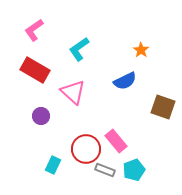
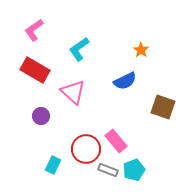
gray rectangle: moved 3 px right
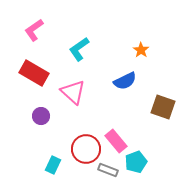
red rectangle: moved 1 px left, 3 px down
cyan pentagon: moved 2 px right, 8 px up
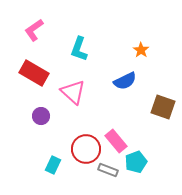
cyan L-shape: rotated 35 degrees counterclockwise
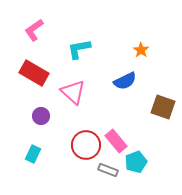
cyan L-shape: rotated 60 degrees clockwise
red circle: moved 4 px up
cyan rectangle: moved 20 px left, 11 px up
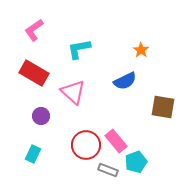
brown square: rotated 10 degrees counterclockwise
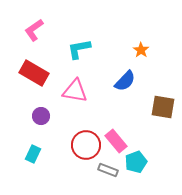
blue semicircle: rotated 20 degrees counterclockwise
pink triangle: moved 2 px right, 1 px up; rotated 32 degrees counterclockwise
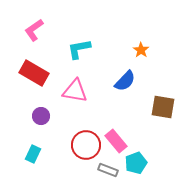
cyan pentagon: moved 1 px down
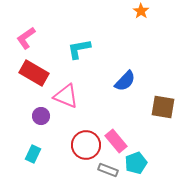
pink L-shape: moved 8 px left, 8 px down
orange star: moved 39 px up
pink triangle: moved 9 px left, 5 px down; rotated 12 degrees clockwise
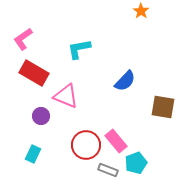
pink L-shape: moved 3 px left, 1 px down
